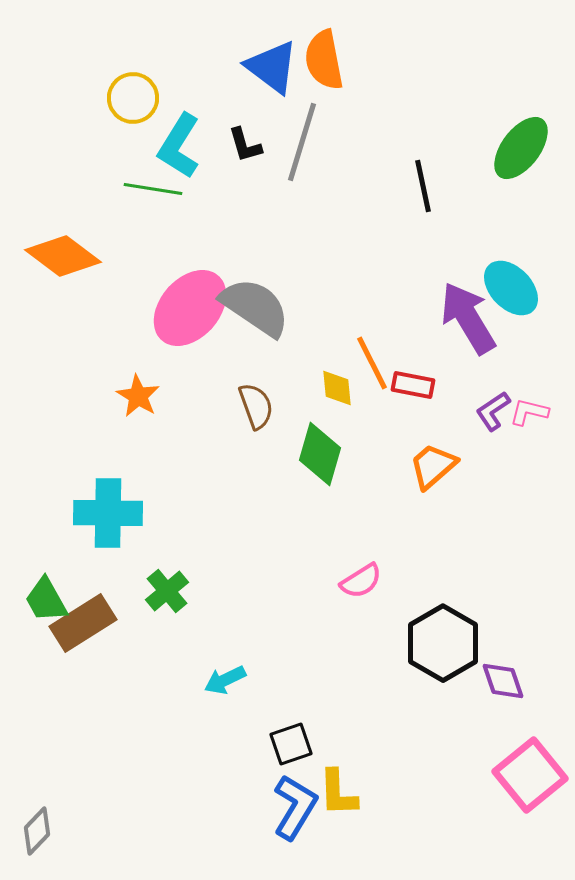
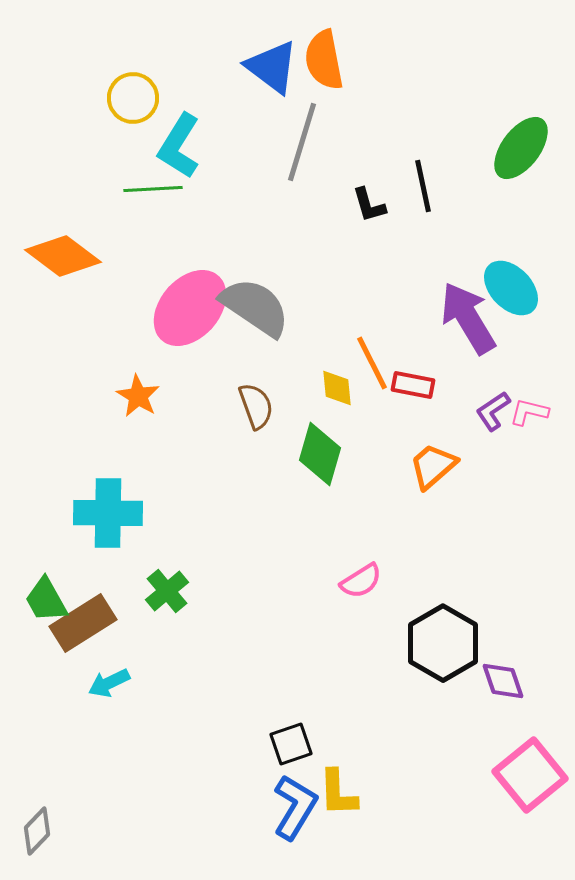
black L-shape: moved 124 px right, 60 px down
green line: rotated 12 degrees counterclockwise
cyan arrow: moved 116 px left, 3 px down
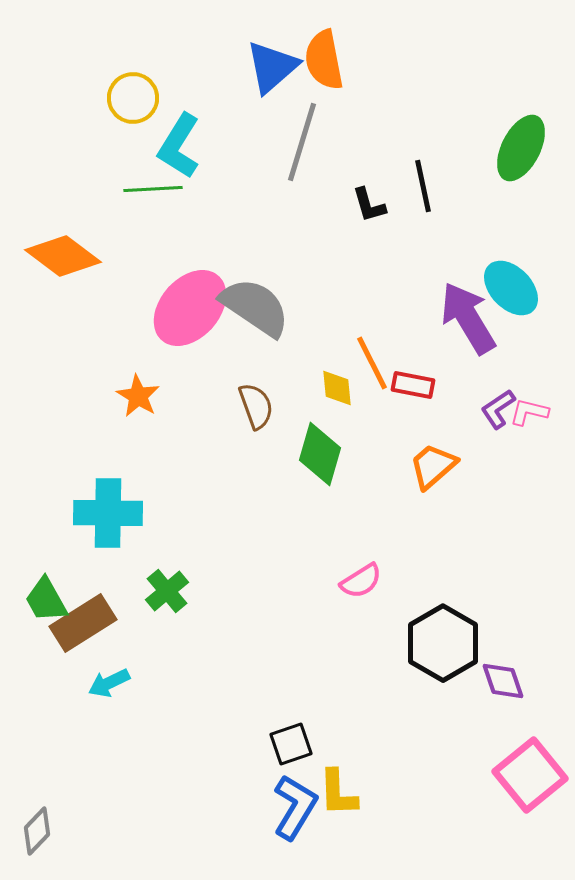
blue triangle: rotated 42 degrees clockwise
green ellipse: rotated 10 degrees counterclockwise
purple L-shape: moved 5 px right, 2 px up
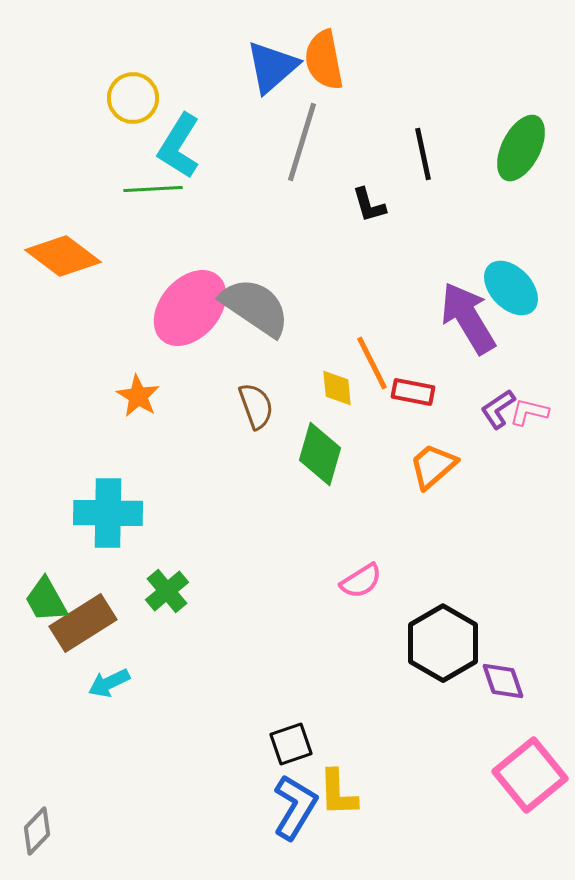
black line: moved 32 px up
red rectangle: moved 7 px down
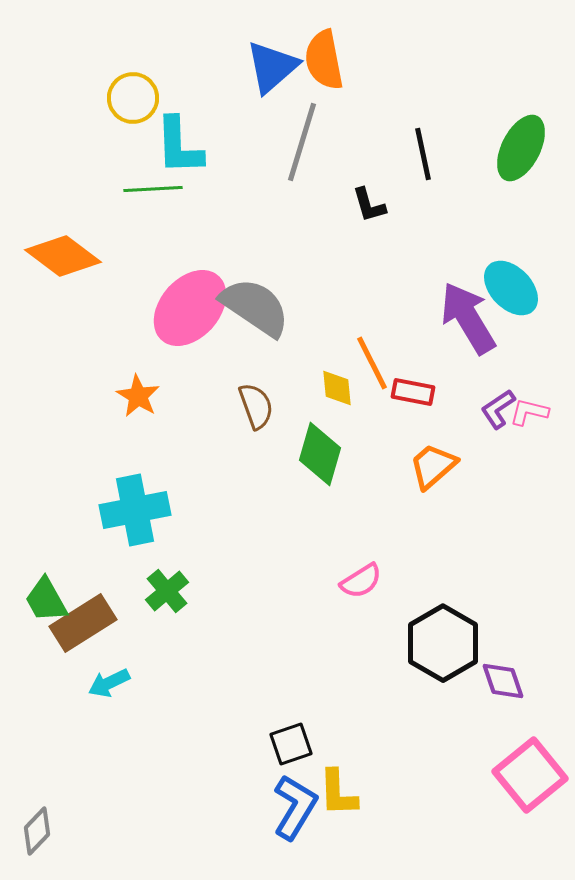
cyan L-shape: rotated 34 degrees counterclockwise
cyan cross: moved 27 px right, 3 px up; rotated 12 degrees counterclockwise
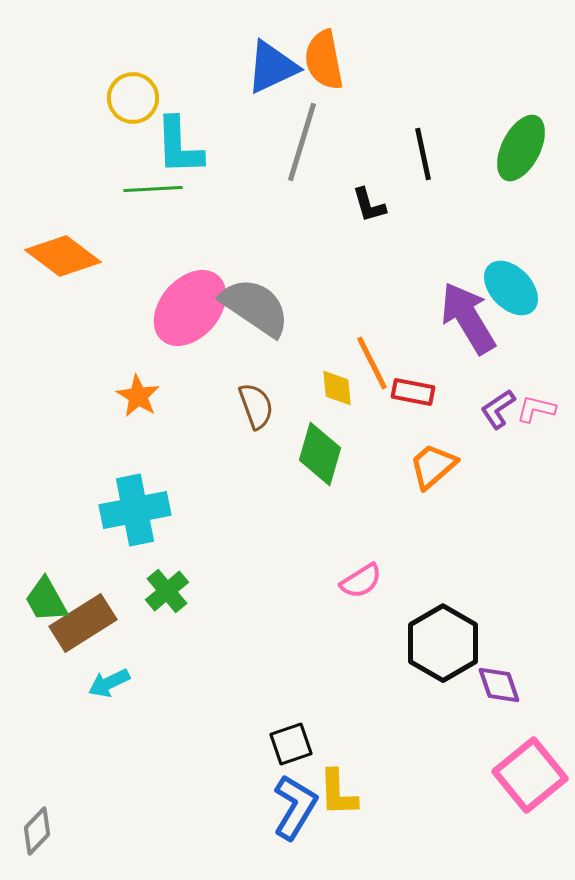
blue triangle: rotated 16 degrees clockwise
pink L-shape: moved 7 px right, 3 px up
purple diamond: moved 4 px left, 4 px down
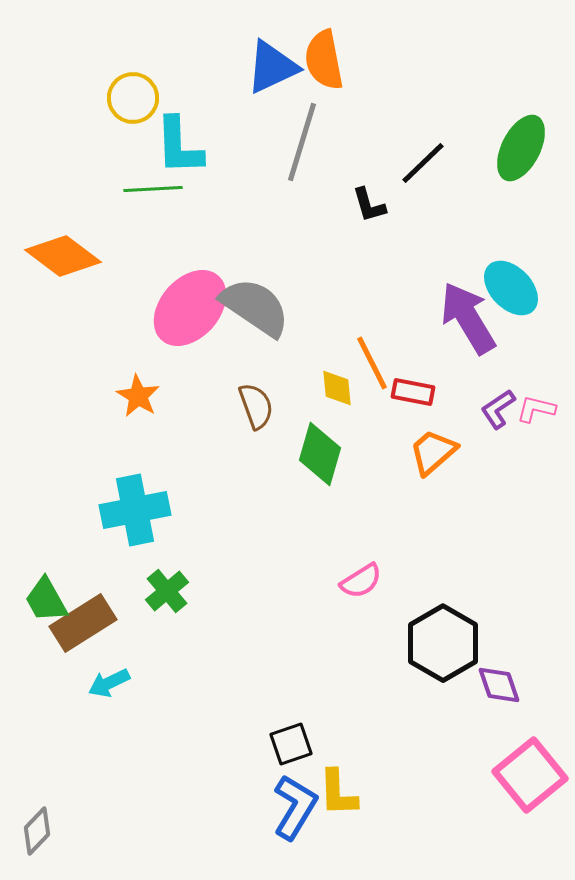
black line: moved 9 px down; rotated 58 degrees clockwise
orange trapezoid: moved 14 px up
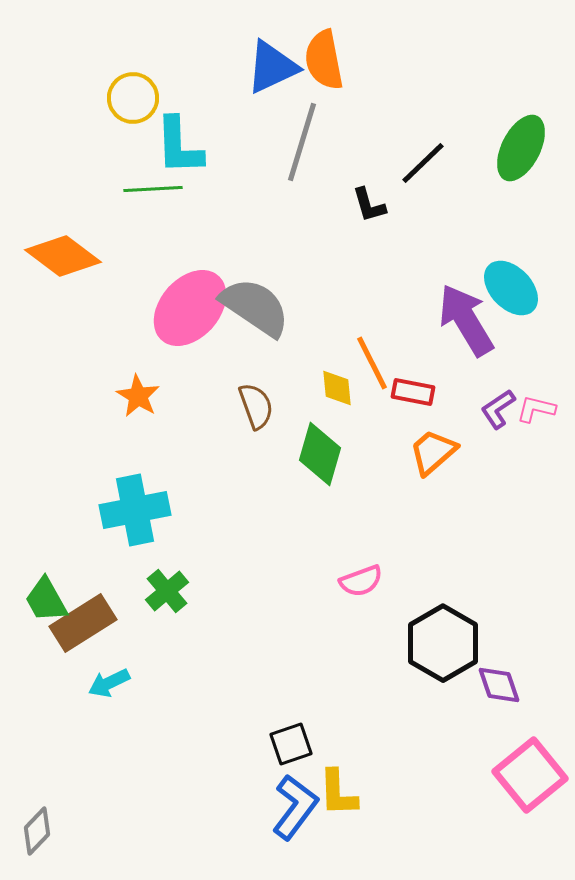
purple arrow: moved 2 px left, 2 px down
pink semicircle: rotated 12 degrees clockwise
blue L-shape: rotated 6 degrees clockwise
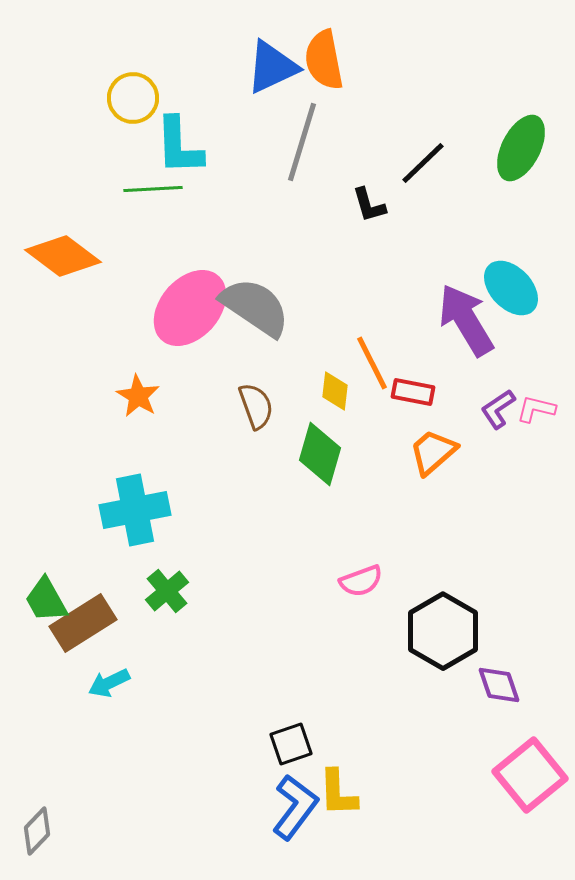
yellow diamond: moved 2 px left, 3 px down; rotated 12 degrees clockwise
black hexagon: moved 12 px up
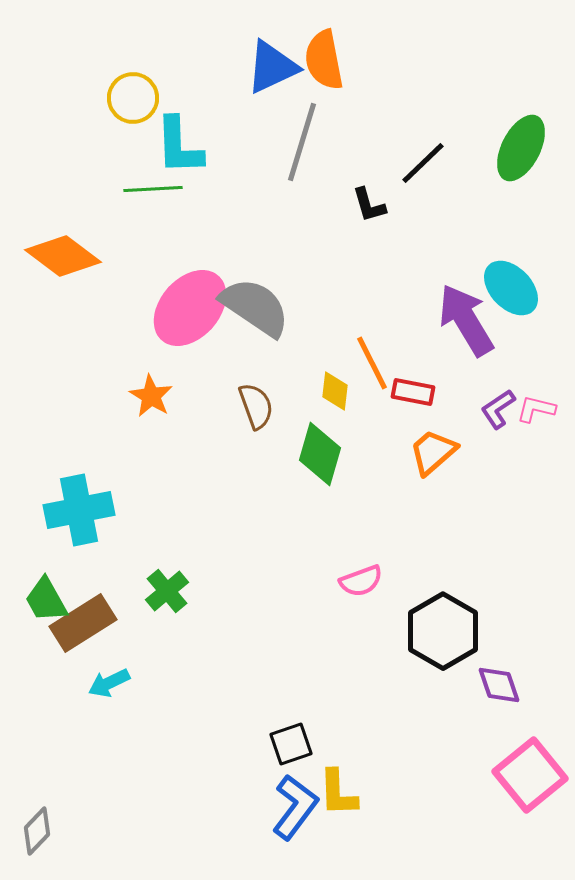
orange star: moved 13 px right
cyan cross: moved 56 px left
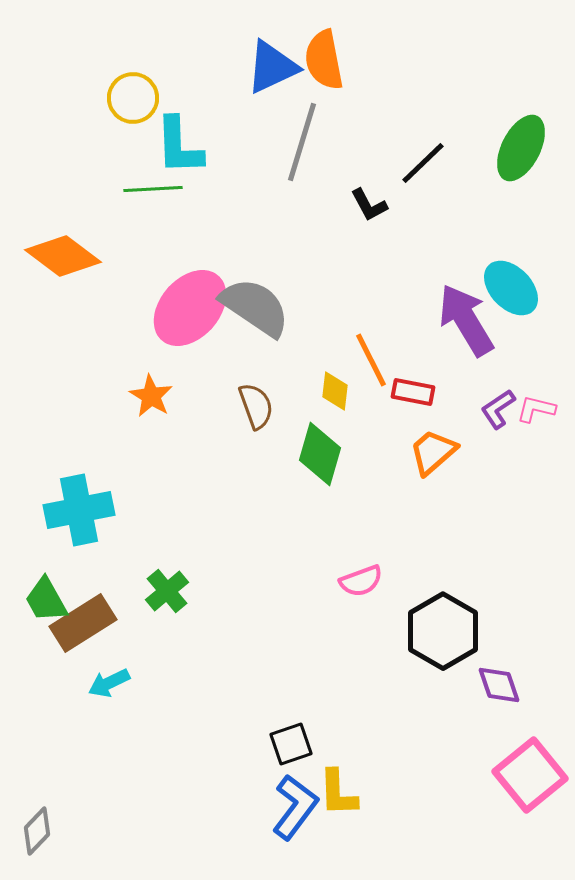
black L-shape: rotated 12 degrees counterclockwise
orange line: moved 1 px left, 3 px up
